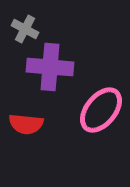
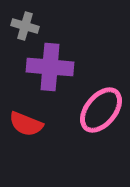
gray cross: moved 3 px up; rotated 12 degrees counterclockwise
red semicircle: rotated 16 degrees clockwise
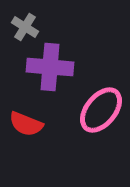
gray cross: moved 1 px down; rotated 16 degrees clockwise
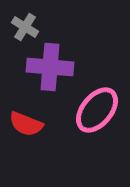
pink ellipse: moved 4 px left
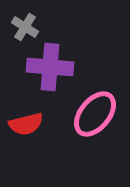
pink ellipse: moved 2 px left, 4 px down
red semicircle: rotated 36 degrees counterclockwise
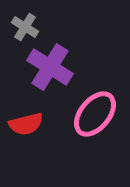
purple cross: rotated 27 degrees clockwise
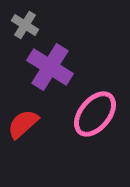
gray cross: moved 2 px up
red semicircle: moved 3 px left; rotated 152 degrees clockwise
